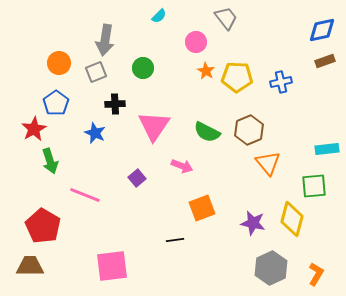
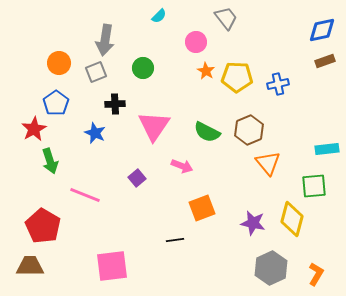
blue cross: moved 3 px left, 2 px down
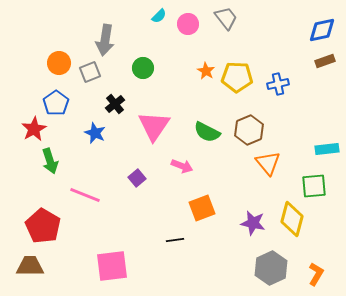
pink circle: moved 8 px left, 18 px up
gray square: moved 6 px left
black cross: rotated 36 degrees counterclockwise
